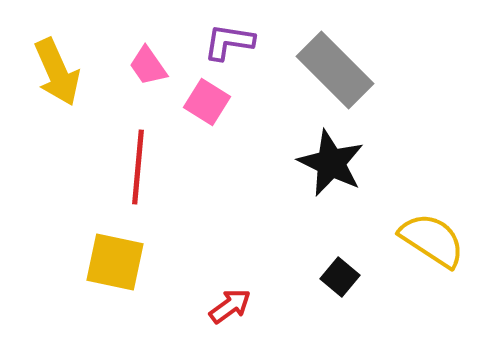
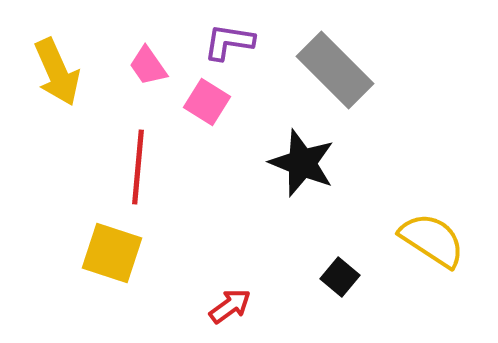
black star: moved 29 px left; rotated 4 degrees counterclockwise
yellow square: moved 3 px left, 9 px up; rotated 6 degrees clockwise
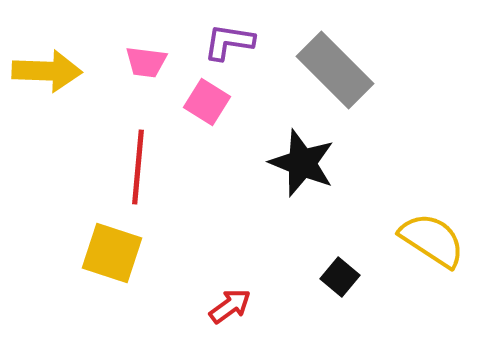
pink trapezoid: moved 2 px left, 4 px up; rotated 48 degrees counterclockwise
yellow arrow: moved 10 px left, 1 px up; rotated 64 degrees counterclockwise
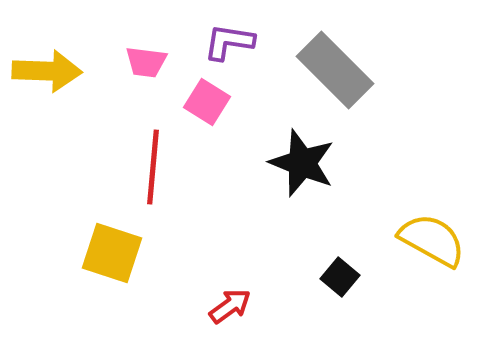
red line: moved 15 px right
yellow semicircle: rotated 4 degrees counterclockwise
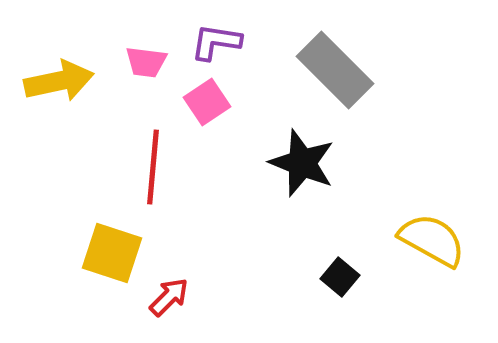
purple L-shape: moved 13 px left
yellow arrow: moved 12 px right, 10 px down; rotated 14 degrees counterclockwise
pink square: rotated 24 degrees clockwise
red arrow: moved 61 px left, 9 px up; rotated 9 degrees counterclockwise
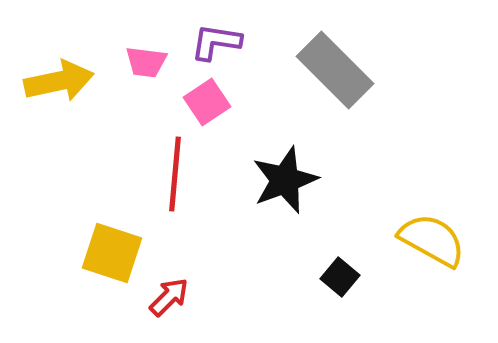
black star: moved 17 px left, 17 px down; rotated 30 degrees clockwise
red line: moved 22 px right, 7 px down
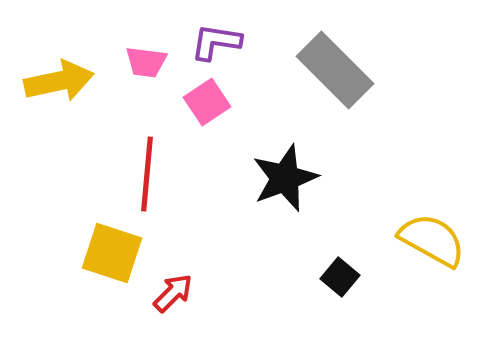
red line: moved 28 px left
black star: moved 2 px up
red arrow: moved 4 px right, 4 px up
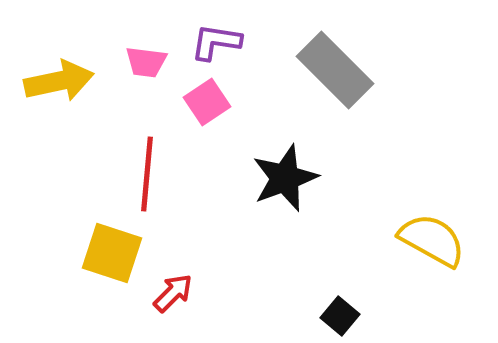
black square: moved 39 px down
